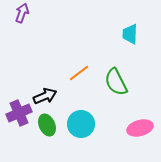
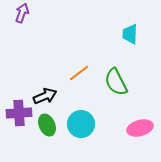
purple cross: rotated 20 degrees clockwise
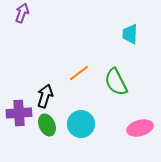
black arrow: rotated 50 degrees counterclockwise
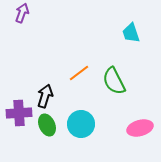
cyan trapezoid: moved 1 px right, 1 px up; rotated 20 degrees counterclockwise
green semicircle: moved 2 px left, 1 px up
